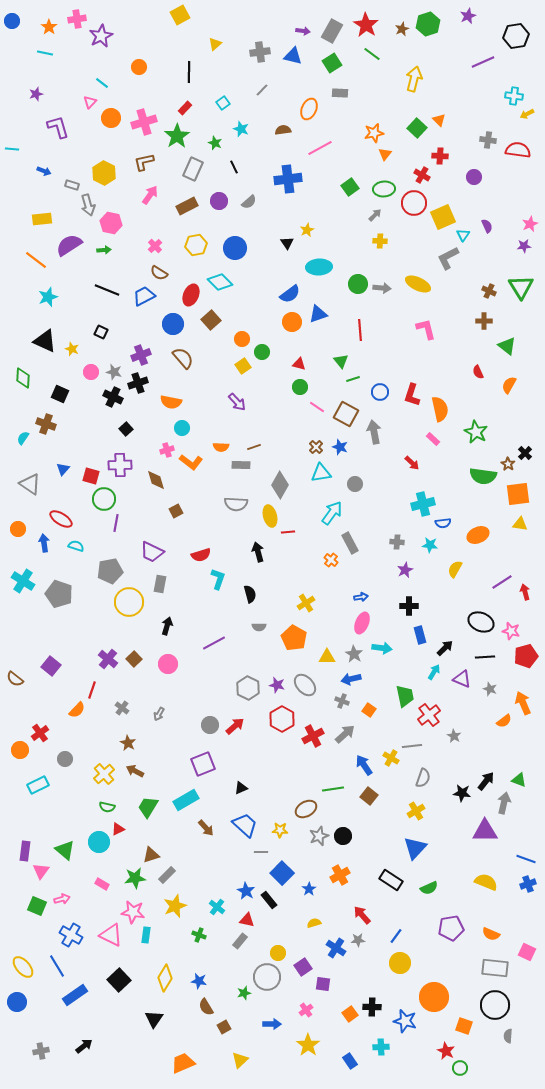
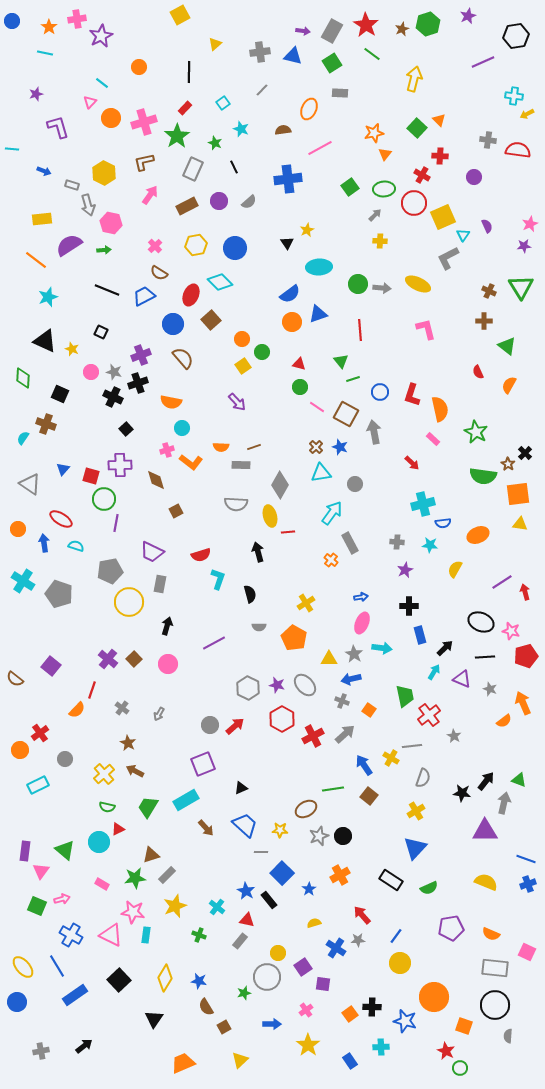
yellow triangle at (327, 657): moved 2 px right, 2 px down
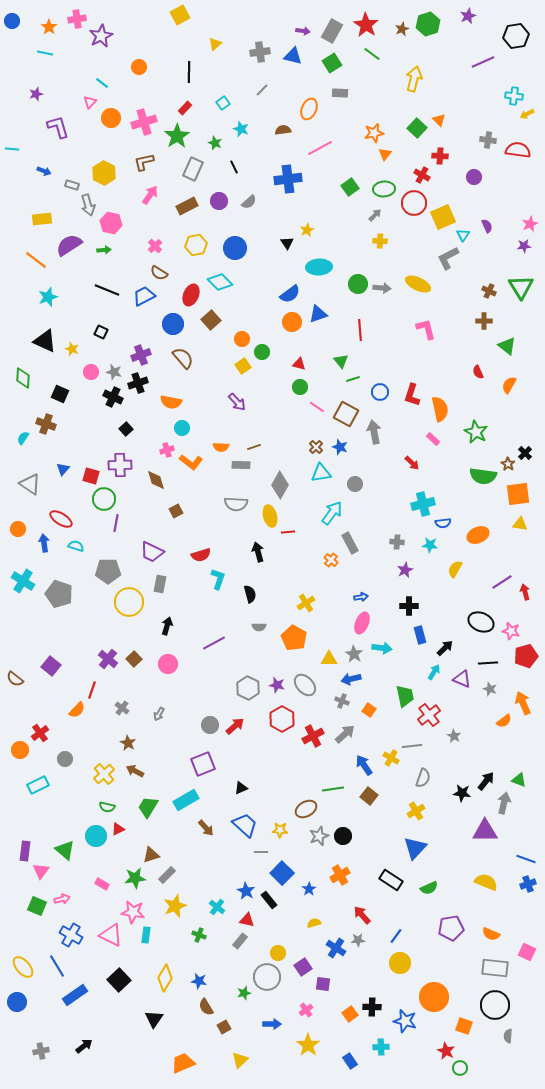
gray pentagon at (110, 571): moved 2 px left; rotated 10 degrees clockwise
black line at (485, 657): moved 3 px right, 6 px down
cyan circle at (99, 842): moved 3 px left, 6 px up
